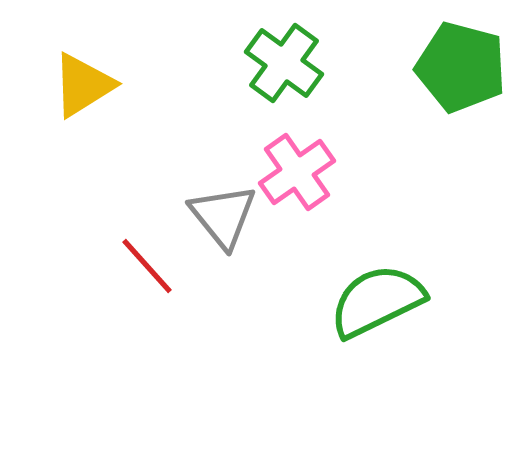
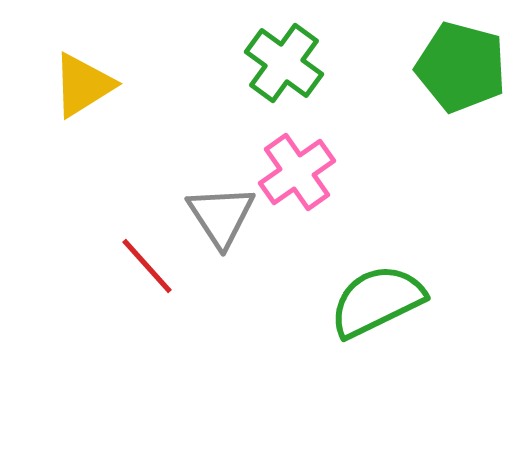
gray triangle: moved 2 px left; rotated 6 degrees clockwise
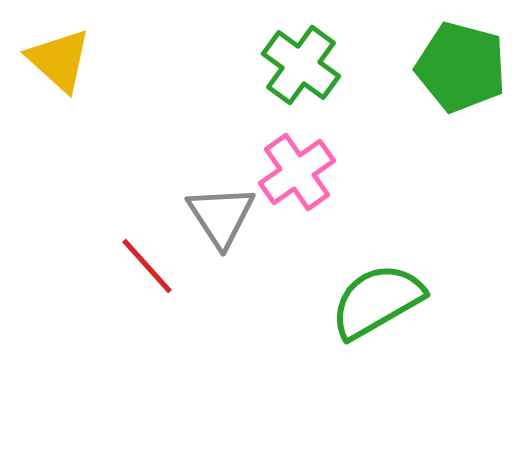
green cross: moved 17 px right, 2 px down
yellow triangle: moved 24 px left, 25 px up; rotated 46 degrees counterclockwise
green semicircle: rotated 4 degrees counterclockwise
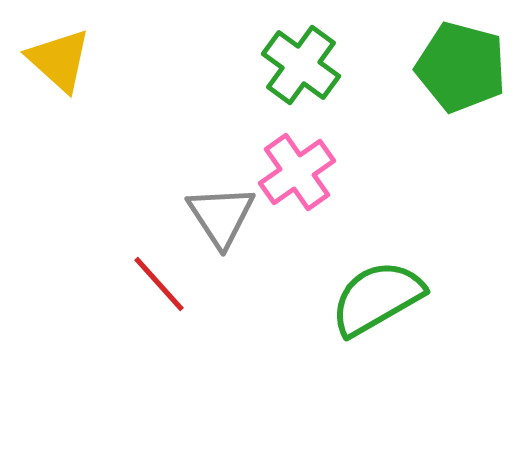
red line: moved 12 px right, 18 px down
green semicircle: moved 3 px up
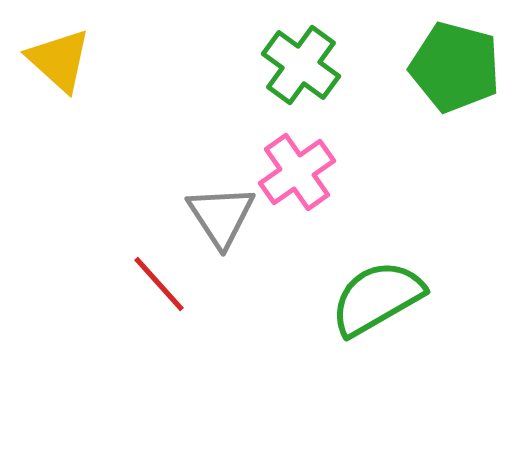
green pentagon: moved 6 px left
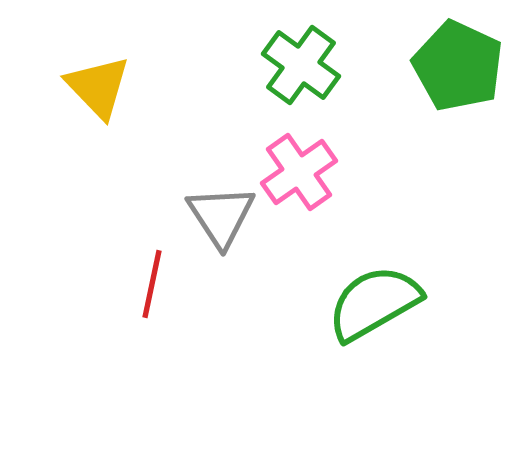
yellow triangle: moved 39 px right, 27 px down; rotated 4 degrees clockwise
green pentagon: moved 3 px right, 1 px up; rotated 10 degrees clockwise
pink cross: moved 2 px right
red line: moved 7 px left; rotated 54 degrees clockwise
green semicircle: moved 3 px left, 5 px down
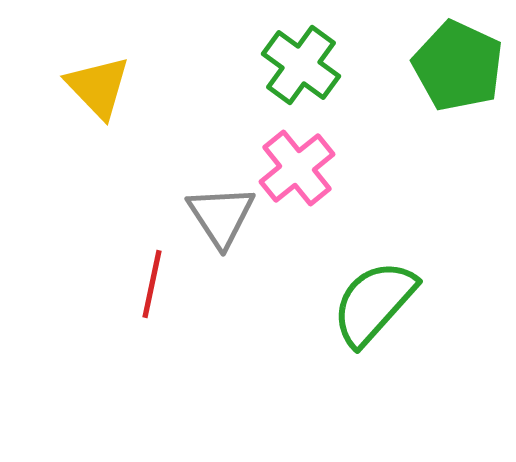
pink cross: moved 2 px left, 4 px up; rotated 4 degrees counterclockwise
green semicircle: rotated 18 degrees counterclockwise
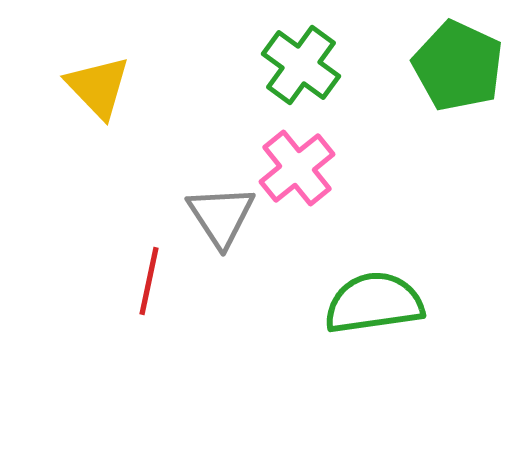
red line: moved 3 px left, 3 px up
green semicircle: rotated 40 degrees clockwise
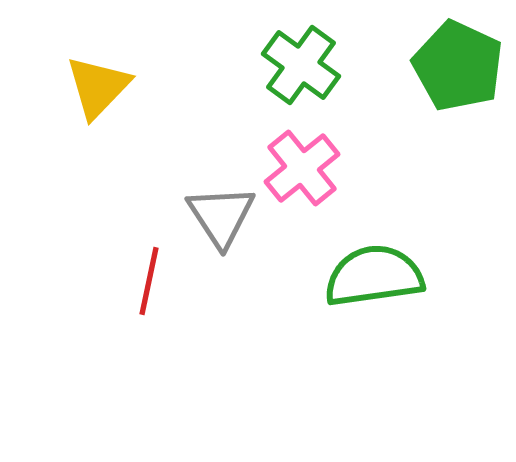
yellow triangle: rotated 28 degrees clockwise
pink cross: moved 5 px right
green semicircle: moved 27 px up
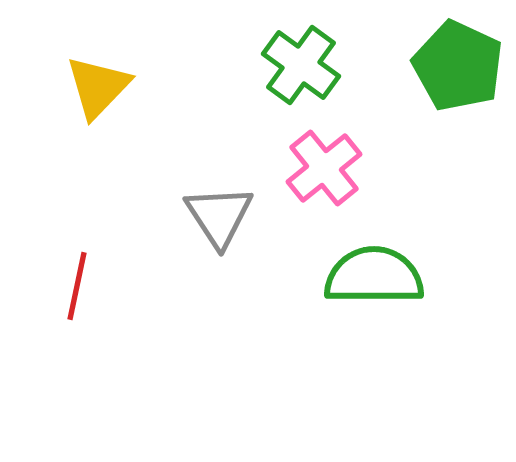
pink cross: moved 22 px right
gray triangle: moved 2 px left
green semicircle: rotated 8 degrees clockwise
red line: moved 72 px left, 5 px down
